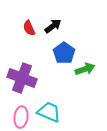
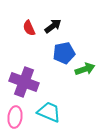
blue pentagon: rotated 25 degrees clockwise
purple cross: moved 2 px right, 4 px down
pink ellipse: moved 6 px left
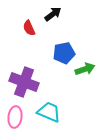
black arrow: moved 12 px up
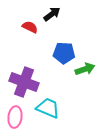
black arrow: moved 1 px left
red semicircle: moved 1 px right, 1 px up; rotated 140 degrees clockwise
blue pentagon: rotated 15 degrees clockwise
cyan trapezoid: moved 1 px left, 4 px up
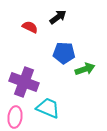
black arrow: moved 6 px right, 3 px down
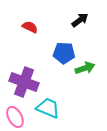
black arrow: moved 22 px right, 3 px down
green arrow: moved 1 px up
pink ellipse: rotated 35 degrees counterclockwise
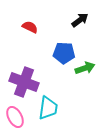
cyan trapezoid: rotated 75 degrees clockwise
